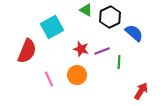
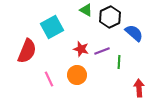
red arrow: moved 2 px left, 3 px up; rotated 36 degrees counterclockwise
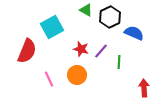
blue semicircle: rotated 18 degrees counterclockwise
purple line: moved 1 px left; rotated 28 degrees counterclockwise
red arrow: moved 5 px right
